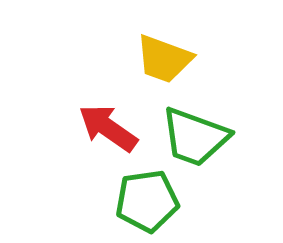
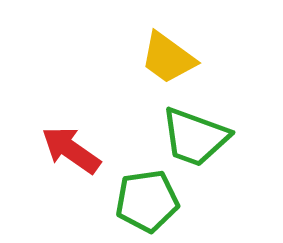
yellow trapezoid: moved 4 px right, 1 px up; rotated 16 degrees clockwise
red arrow: moved 37 px left, 22 px down
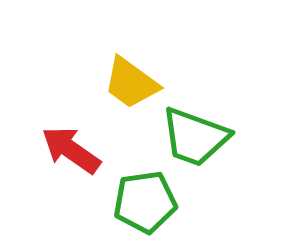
yellow trapezoid: moved 37 px left, 25 px down
green pentagon: moved 2 px left, 1 px down
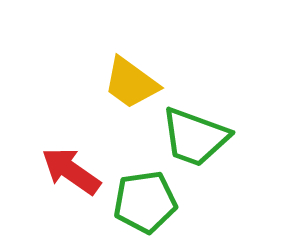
red arrow: moved 21 px down
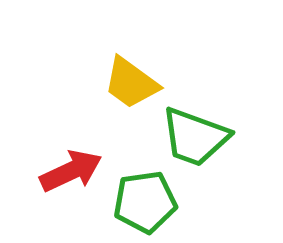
red arrow: rotated 120 degrees clockwise
